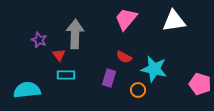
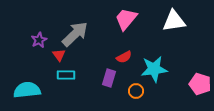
gray arrow: rotated 44 degrees clockwise
purple star: rotated 21 degrees clockwise
red semicircle: rotated 56 degrees counterclockwise
cyan star: rotated 20 degrees counterclockwise
orange circle: moved 2 px left, 1 px down
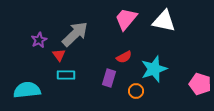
white triangle: moved 10 px left; rotated 20 degrees clockwise
cyan star: rotated 12 degrees counterclockwise
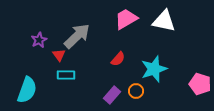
pink trapezoid: rotated 20 degrees clockwise
gray arrow: moved 2 px right, 2 px down
red semicircle: moved 6 px left, 2 px down; rotated 21 degrees counterclockwise
purple rectangle: moved 3 px right, 17 px down; rotated 24 degrees clockwise
cyan semicircle: rotated 116 degrees clockwise
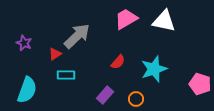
purple star: moved 15 px left, 3 px down; rotated 21 degrees counterclockwise
red triangle: moved 4 px left, 1 px up; rotated 32 degrees clockwise
red semicircle: moved 3 px down
orange circle: moved 8 px down
purple rectangle: moved 7 px left
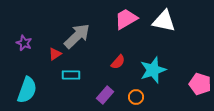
cyan star: moved 1 px left, 1 px down
cyan rectangle: moved 5 px right
orange circle: moved 2 px up
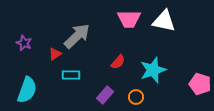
pink trapezoid: moved 3 px right; rotated 150 degrees counterclockwise
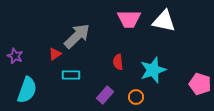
purple star: moved 9 px left, 13 px down
red semicircle: rotated 133 degrees clockwise
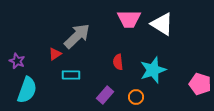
white triangle: moved 2 px left, 3 px down; rotated 20 degrees clockwise
purple star: moved 2 px right, 5 px down
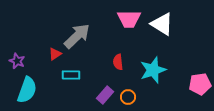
pink pentagon: rotated 25 degrees counterclockwise
orange circle: moved 8 px left
